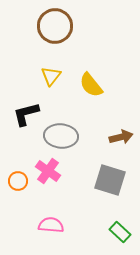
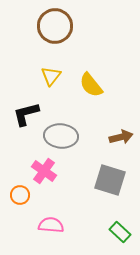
pink cross: moved 4 px left
orange circle: moved 2 px right, 14 px down
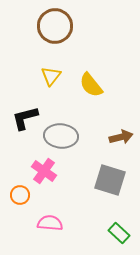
black L-shape: moved 1 px left, 4 px down
pink semicircle: moved 1 px left, 2 px up
green rectangle: moved 1 px left, 1 px down
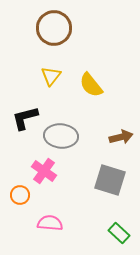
brown circle: moved 1 px left, 2 px down
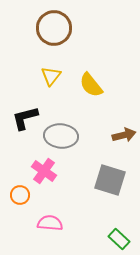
brown arrow: moved 3 px right, 2 px up
green rectangle: moved 6 px down
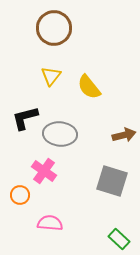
yellow semicircle: moved 2 px left, 2 px down
gray ellipse: moved 1 px left, 2 px up
gray square: moved 2 px right, 1 px down
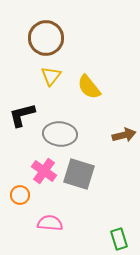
brown circle: moved 8 px left, 10 px down
black L-shape: moved 3 px left, 3 px up
gray square: moved 33 px left, 7 px up
green rectangle: rotated 30 degrees clockwise
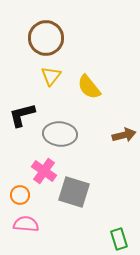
gray square: moved 5 px left, 18 px down
pink semicircle: moved 24 px left, 1 px down
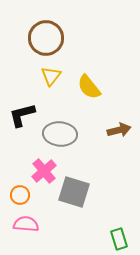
brown arrow: moved 5 px left, 5 px up
pink cross: rotated 15 degrees clockwise
